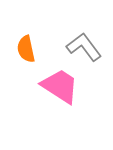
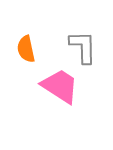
gray L-shape: moved 1 px left; rotated 36 degrees clockwise
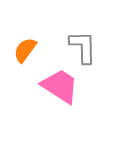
orange semicircle: moved 1 px left, 1 px down; rotated 48 degrees clockwise
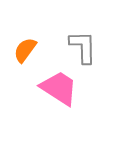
pink trapezoid: moved 1 px left, 2 px down
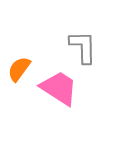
orange semicircle: moved 6 px left, 19 px down
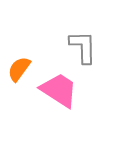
pink trapezoid: moved 2 px down
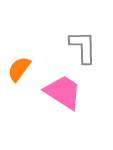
pink trapezoid: moved 4 px right, 2 px down
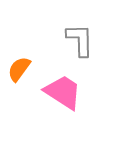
gray L-shape: moved 3 px left, 7 px up
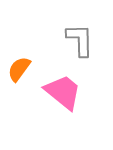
pink trapezoid: rotated 6 degrees clockwise
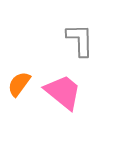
orange semicircle: moved 15 px down
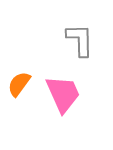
pink trapezoid: moved 2 px down; rotated 27 degrees clockwise
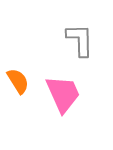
orange semicircle: moved 1 px left, 3 px up; rotated 112 degrees clockwise
